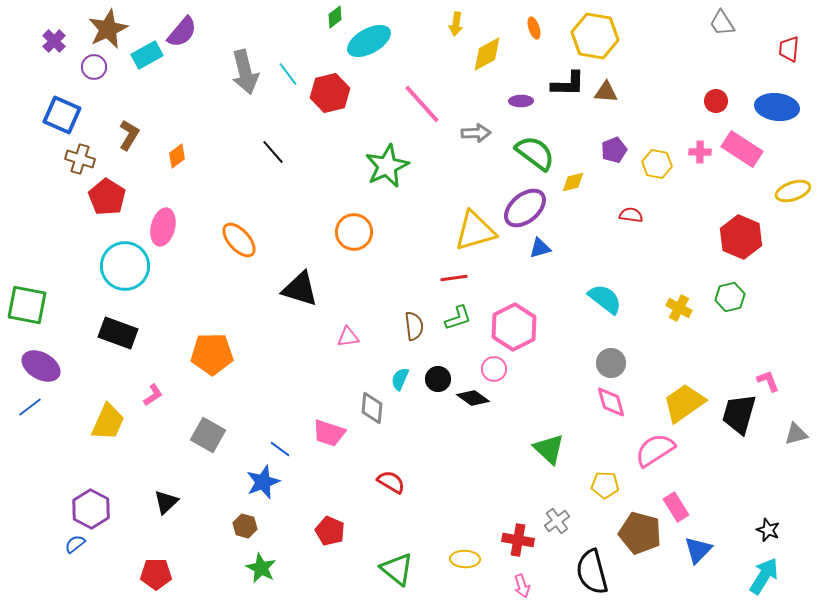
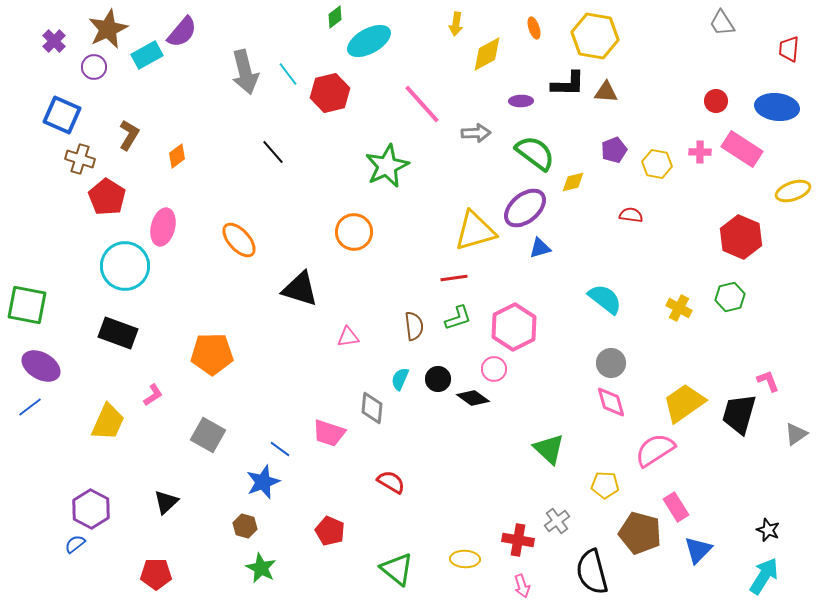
gray triangle at (796, 434): rotated 20 degrees counterclockwise
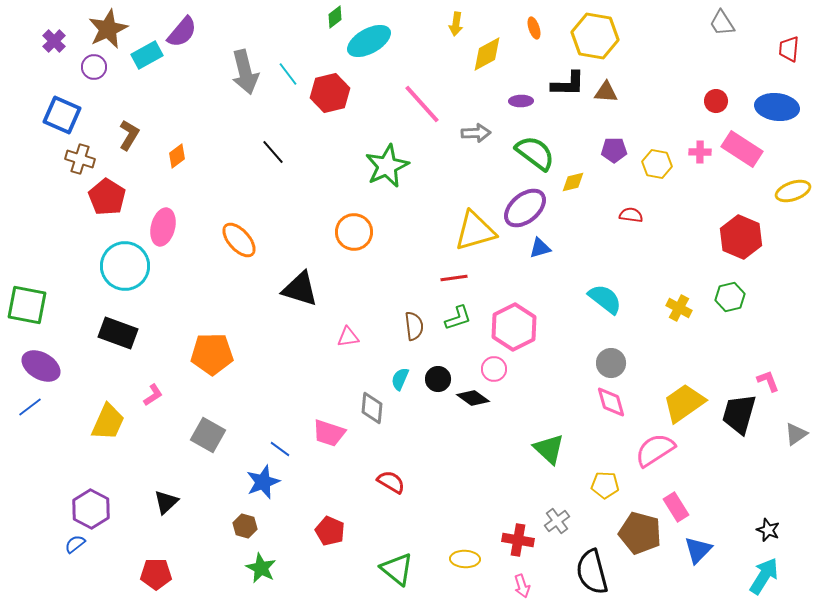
purple pentagon at (614, 150): rotated 20 degrees clockwise
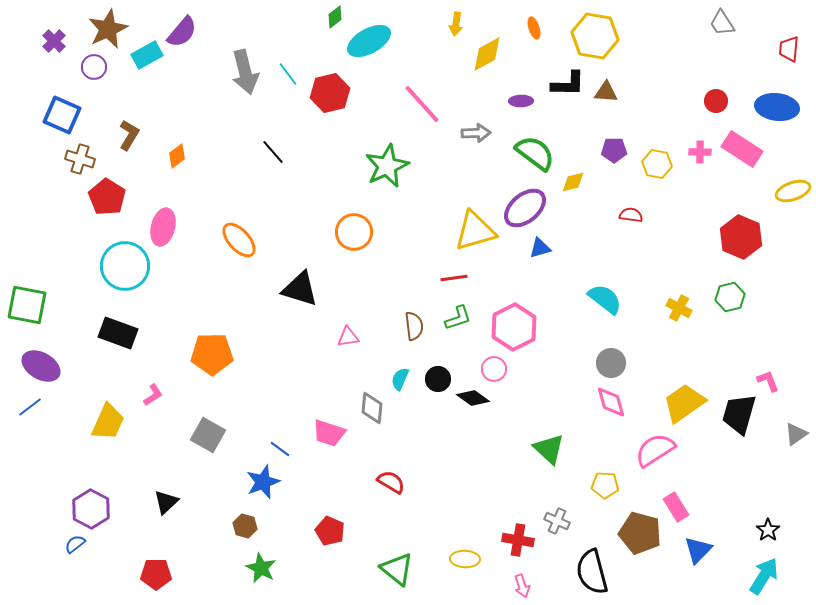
gray cross at (557, 521): rotated 30 degrees counterclockwise
black star at (768, 530): rotated 15 degrees clockwise
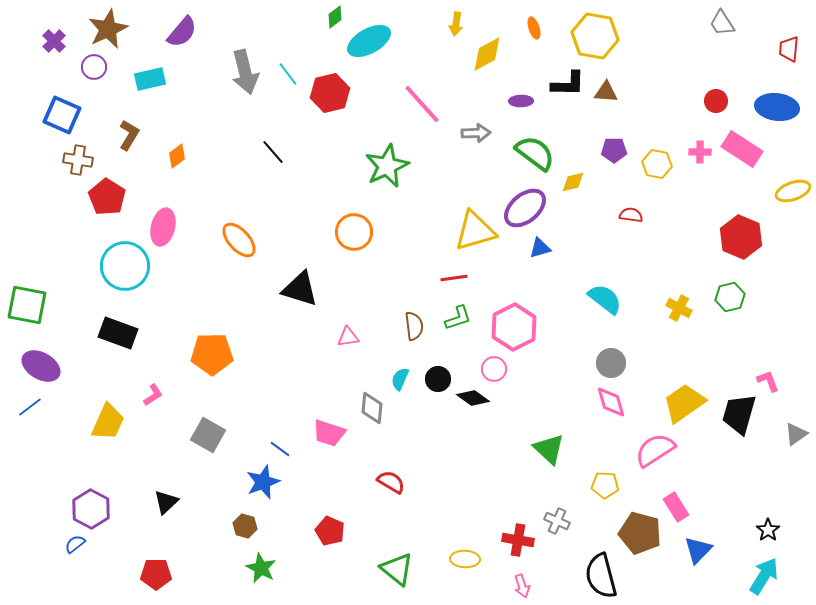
cyan rectangle at (147, 55): moved 3 px right, 24 px down; rotated 16 degrees clockwise
brown cross at (80, 159): moved 2 px left, 1 px down; rotated 8 degrees counterclockwise
black semicircle at (592, 572): moved 9 px right, 4 px down
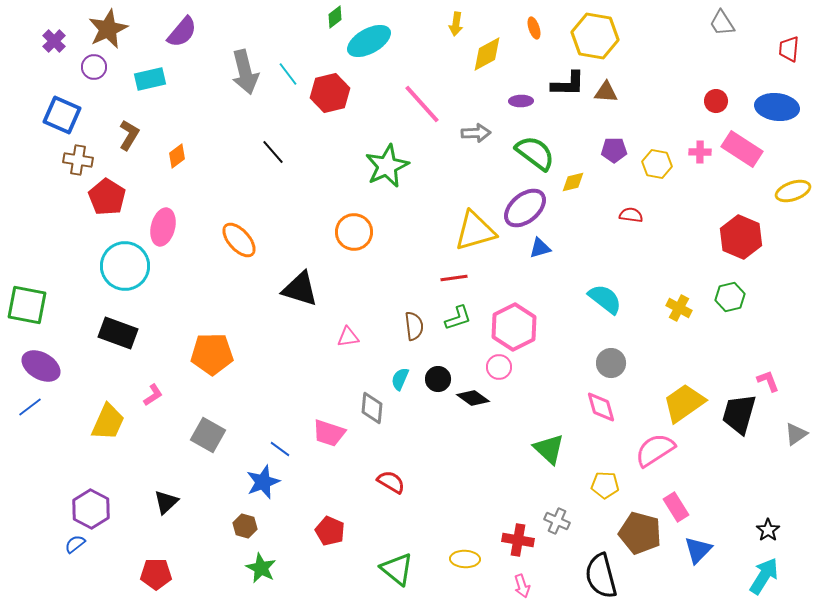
pink circle at (494, 369): moved 5 px right, 2 px up
pink diamond at (611, 402): moved 10 px left, 5 px down
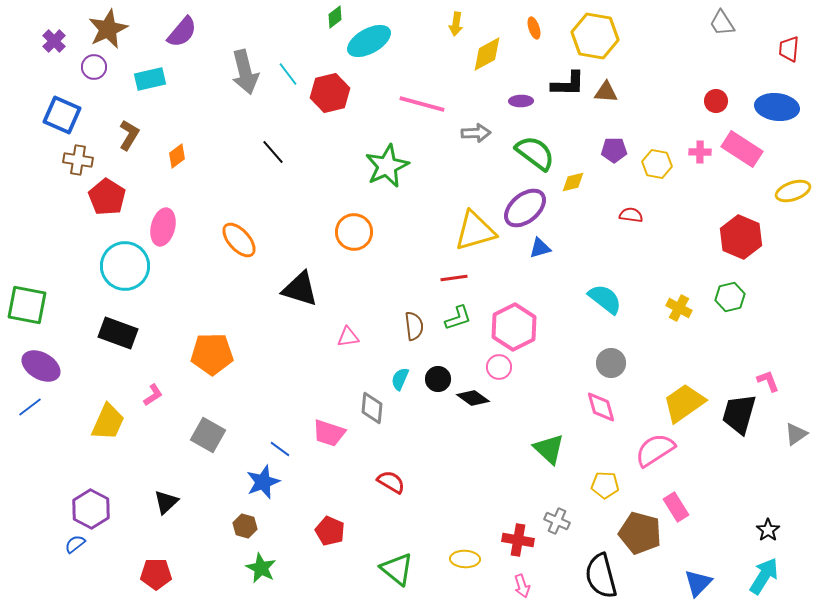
pink line at (422, 104): rotated 33 degrees counterclockwise
blue triangle at (698, 550): moved 33 px down
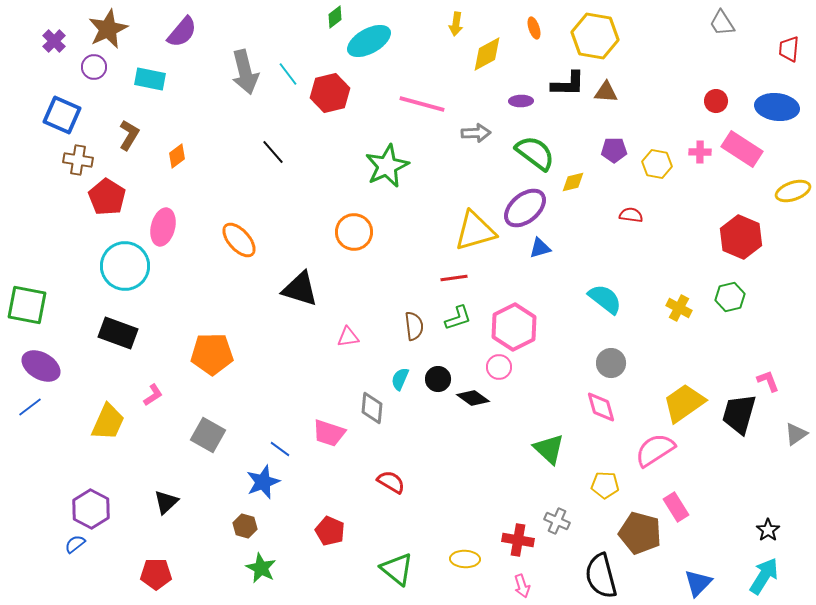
cyan rectangle at (150, 79): rotated 24 degrees clockwise
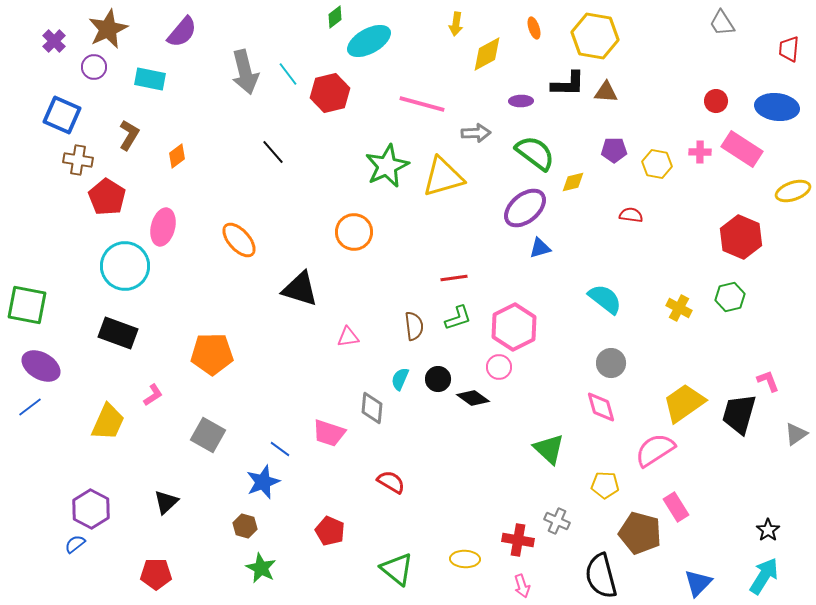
yellow triangle at (475, 231): moved 32 px left, 54 px up
